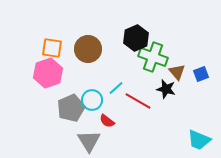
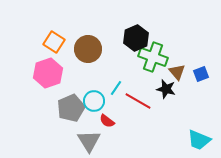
orange square: moved 2 px right, 6 px up; rotated 25 degrees clockwise
cyan line: rotated 14 degrees counterclockwise
cyan circle: moved 2 px right, 1 px down
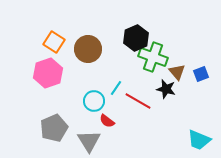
gray pentagon: moved 17 px left, 20 px down
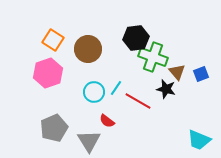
black hexagon: rotated 15 degrees clockwise
orange square: moved 1 px left, 2 px up
cyan circle: moved 9 px up
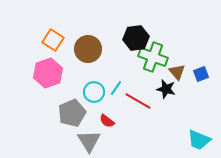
gray pentagon: moved 18 px right, 15 px up
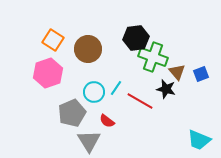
red line: moved 2 px right
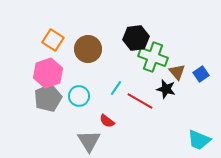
blue square: rotated 14 degrees counterclockwise
cyan circle: moved 15 px left, 4 px down
gray pentagon: moved 24 px left, 15 px up
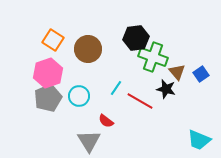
red semicircle: moved 1 px left
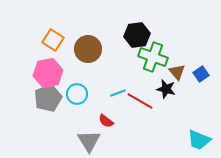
black hexagon: moved 1 px right, 3 px up
pink hexagon: rotated 8 degrees clockwise
cyan line: moved 2 px right, 5 px down; rotated 35 degrees clockwise
cyan circle: moved 2 px left, 2 px up
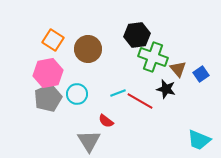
brown triangle: moved 1 px right, 3 px up
